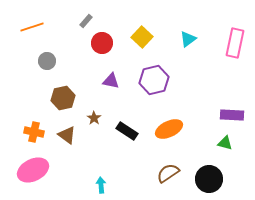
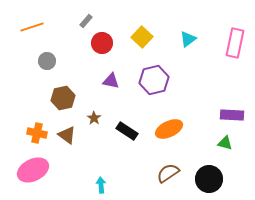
orange cross: moved 3 px right, 1 px down
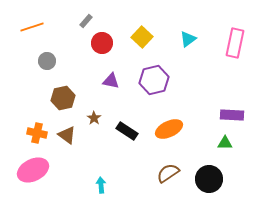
green triangle: rotated 14 degrees counterclockwise
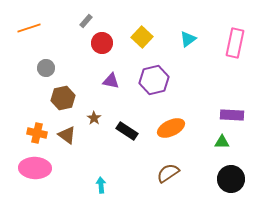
orange line: moved 3 px left, 1 px down
gray circle: moved 1 px left, 7 px down
orange ellipse: moved 2 px right, 1 px up
green triangle: moved 3 px left, 1 px up
pink ellipse: moved 2 px right, 2 px up; rotated 28 degrees clockwise
black circle: moved 22 px right
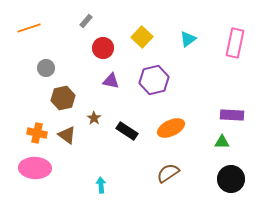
red circle: moved 1 px right, 5 px down
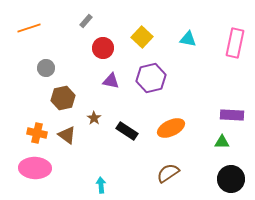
cyan triangle: rotated 48 degrees clockwise
purple hexagon: moved 3 px left, 2 px up
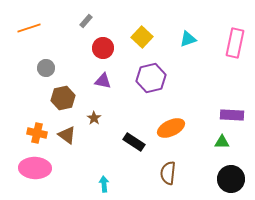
cyan triangle: rotated 30 degrees counterclockwise
purple triangle: moved 8 px left
black rectangle: moved 7 px right, 11 px down
brown semicircle: rotated 50 degrees counterclockwise
cyan arrow: moved 3 px right, 1 px up
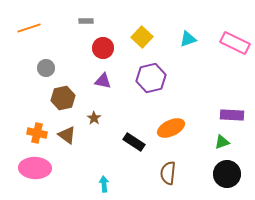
gray rectangle: rotated 48 degrees clockwise
pink rectangle: rotated 76 degrees counterclockwise
green triangle: rotated 21 degrees counterclockwise
black circle: moved 4 px left, 5 px up
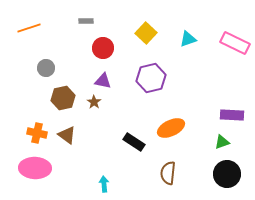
yellow square: moved 4 px right, 4 px up
brown star: moved 16 px up
